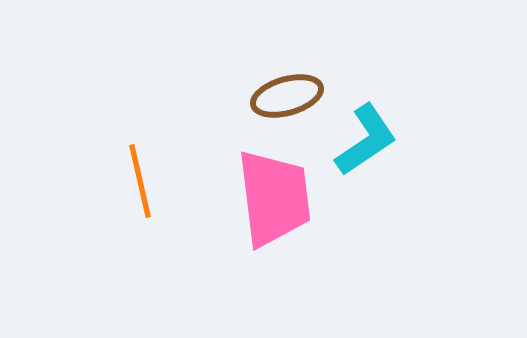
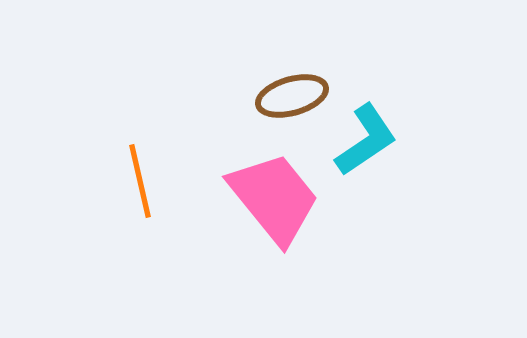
brown ellipse: moved 5 px right
pink trapezoid: rotated 32 degrees counterclockwise
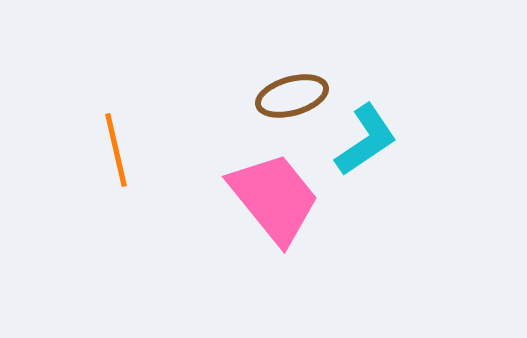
orange line: moved 24 px left, 31 px up
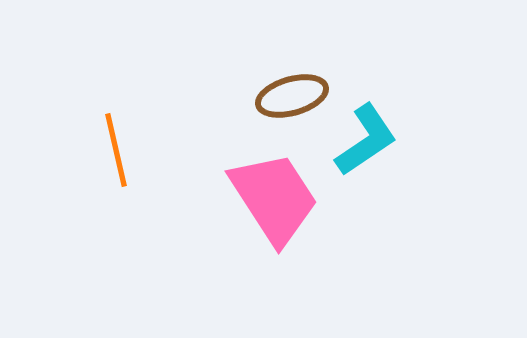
pink trapezoid: rotated 6 degrees clockwise
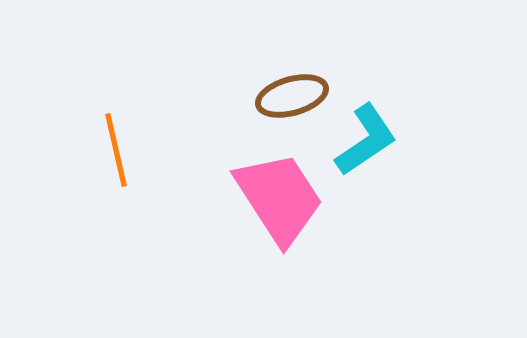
pink trapezoid: moved 5 px right
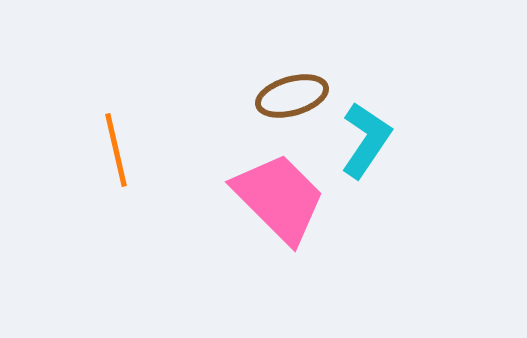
cyan L-shape: rotated 22 degrees counterclockwise
pink trapezoid: rotated 12 degrees counterclockwise
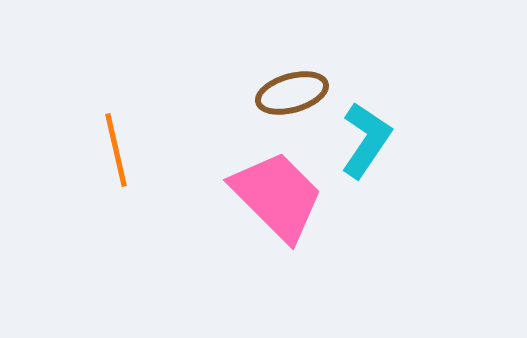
brown ellipse: moved 3 px up
pink trapezoid: moved 2 px left, 2 px up
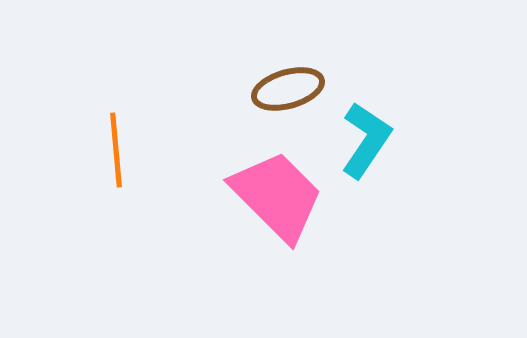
brown ellipse: moved 4 px left, 4 px up
orange line: rotated 8 degrees clockwise
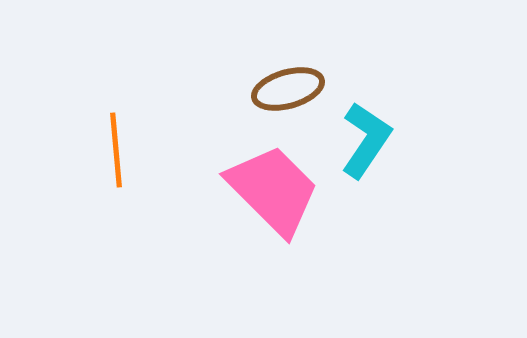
pink trapezoid: moved 4 px left, 6 px up
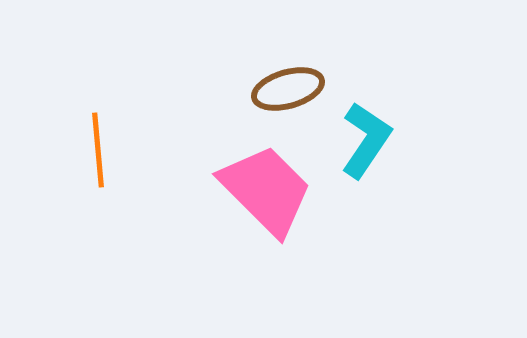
orange line: moved 18 px left
pink trapezoid: moved 7 px left
